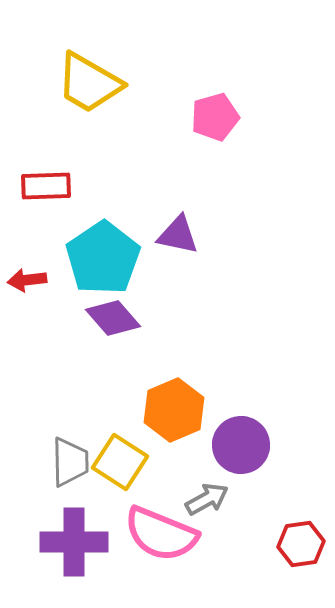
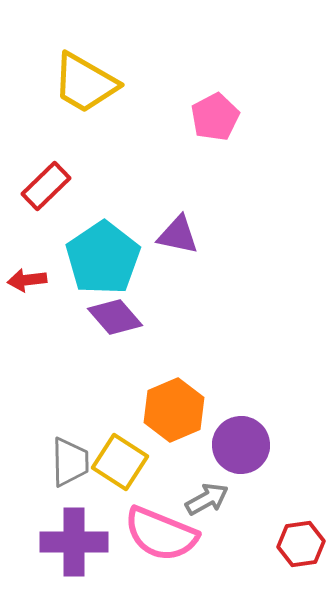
yellow trapezoid: moved 4 px left
pink pentagon: rotated 12 degrees counterclockwise
red rectangle: rotated 42 degrees counterclockwise
purple diamond: moved 2 px right, 1 px up
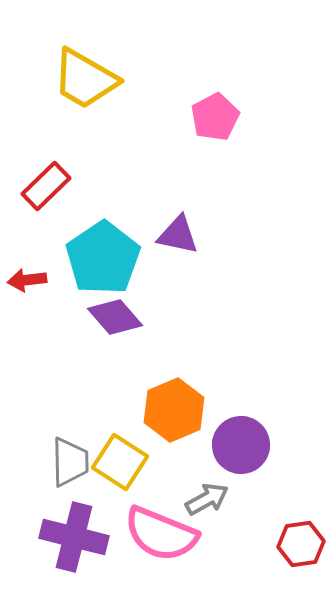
yellow trapezoid: moved 4 px up
purple cross: moved 5 px up; rotated 14 degrees clockwise
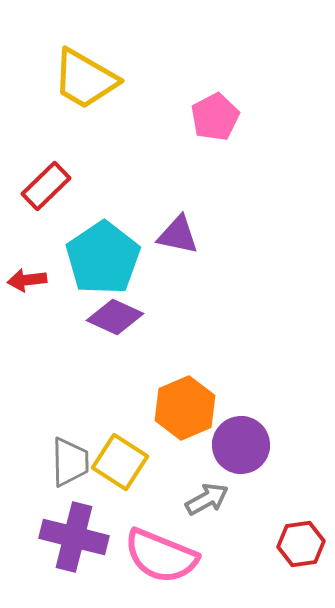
purple diamond: rotated 24 degrees counterclockwise
orange hexagon: moved 11 px right, 2 px up
pink semicircle: moved 22 px down
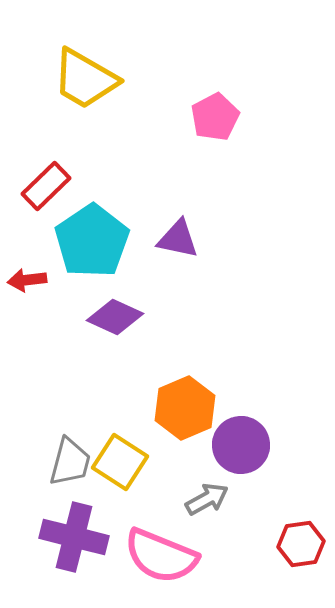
purple triangle: moved 4 px down
cyan pentagon: moved 11 px left, 17 px up
gray trapezoid: rotated 16 degrees clockwise
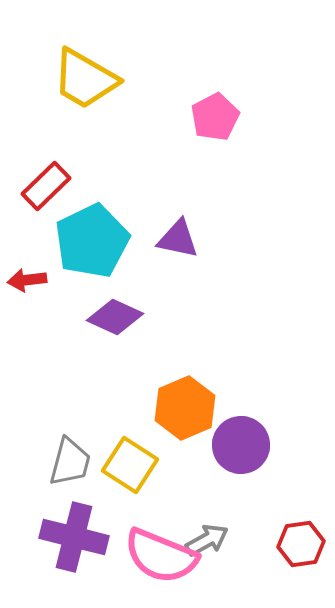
cyan pentagon: rotated 8 degrees clockwise
yellow square: moved 10 px right, 3 px down
gray arrow: moved 41 px down
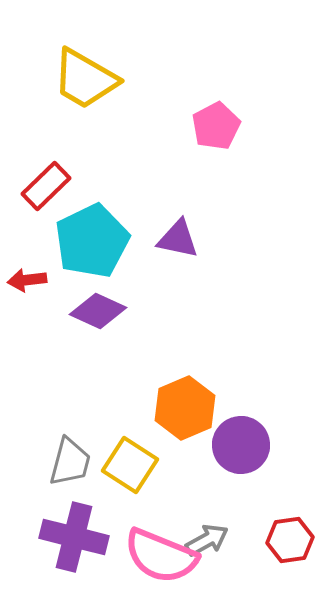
pink pentagon: moved 1 px right, 9 px down
purple diamond: moved 17 px left, 6 px up
red hexagon: moved 11 px left, 4 px up
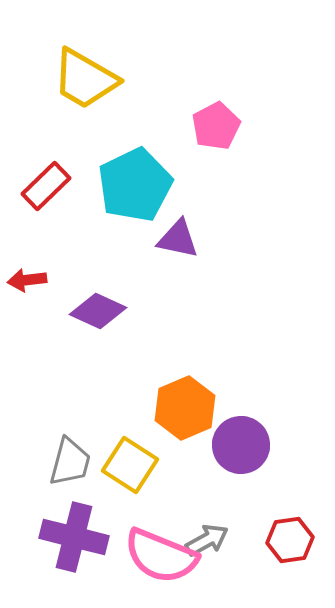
cyan pentagon: moved 43 px right, 56 px up
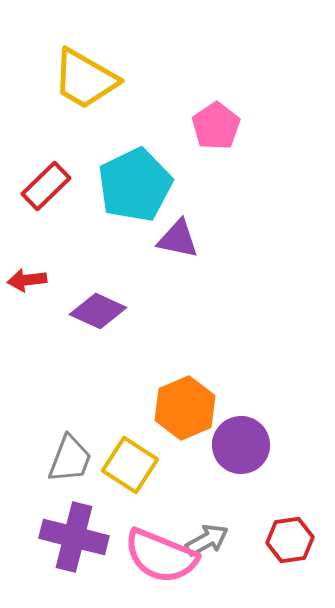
pink pentagon: rotated 6 degrees counterclockwise
gray trapezoid: moved 3 px up; rotated 6 degrees clockwise
